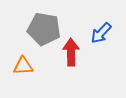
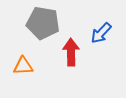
gray pentagon: moved 1 px left, 6 px up
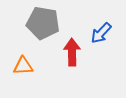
red arrow: moved 1 px right
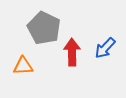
gray pentagon: moved 1 px right, 5 px down; rotated 16 degrees clockwise
blue arrow: moved 4 px right, 15 px down
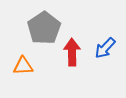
gray pentagon: rotated 12 degrees clockwise
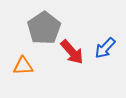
red arrow: rotated 140 degrees clockwise
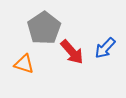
orange triangle: moved 1 px right, 2 px up; rotated 20 degrees clockwise
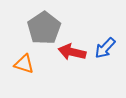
red arrow: rotated 144 degrees clockwise
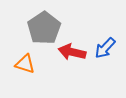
orange triangle: moved 1 px right
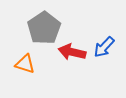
blue arrow: moved 1 px left, 1 px up
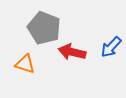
gray pentagon: rotated 16 degrees counterclockwise
blue arrow: moved 7 px right
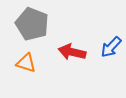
gray pentagon: moved 12 px left, 4 px up
orange triangle: moved 1 px right, 1 px up
